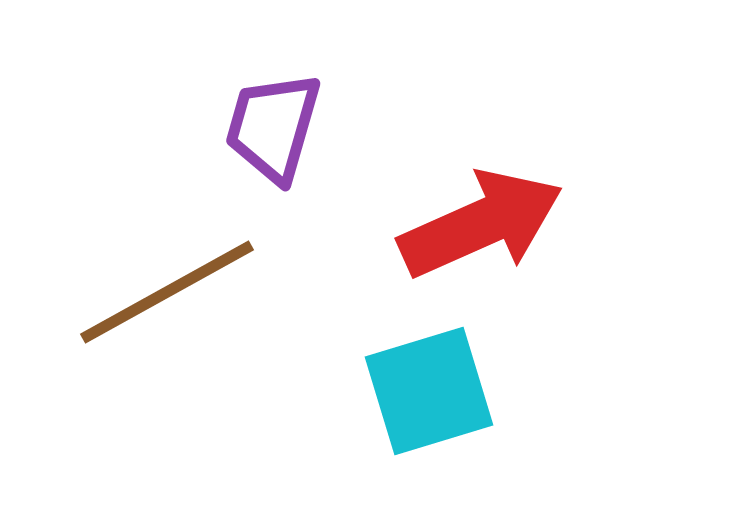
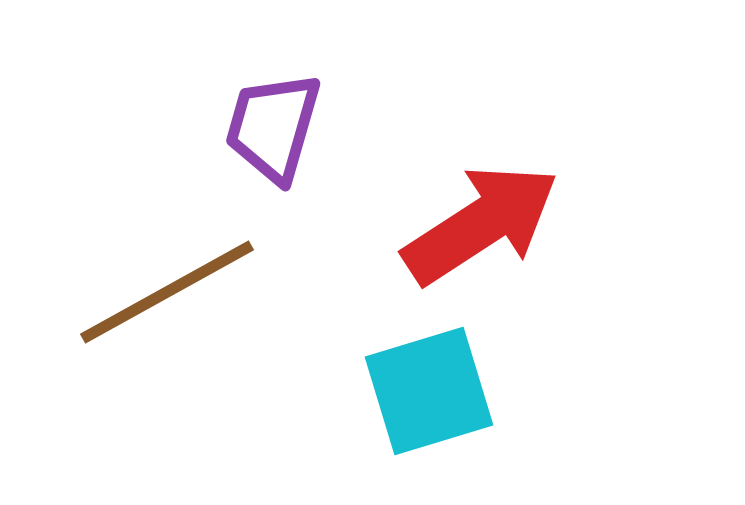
red arrow: rotated 9 degrees counterclockwise
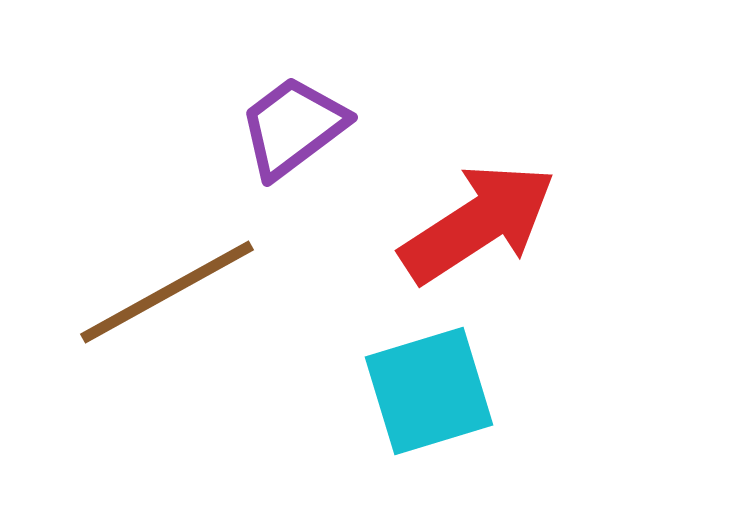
purple trapezoid: moved 20 px right; rotated 37 degrees clockwise
red arrow: moved 3 px left, 1 px up
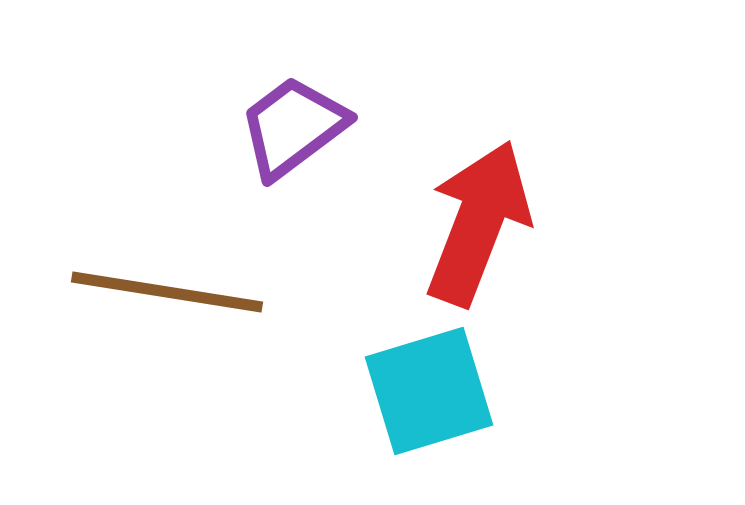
red arrow: rotated 36 degrees counterclockwise
brown line: rotated 38 degrees clockwise
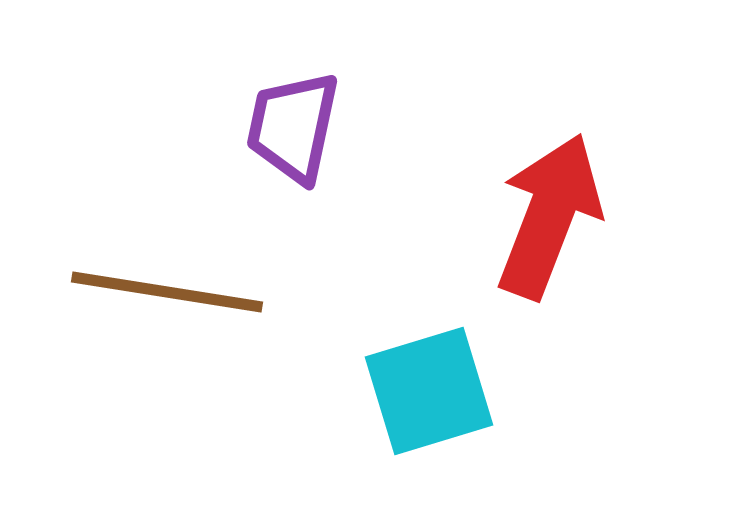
purple trapezoid: rotated 41 degrees counterclockwise
red arrow: moved 71 px right, 7 px up
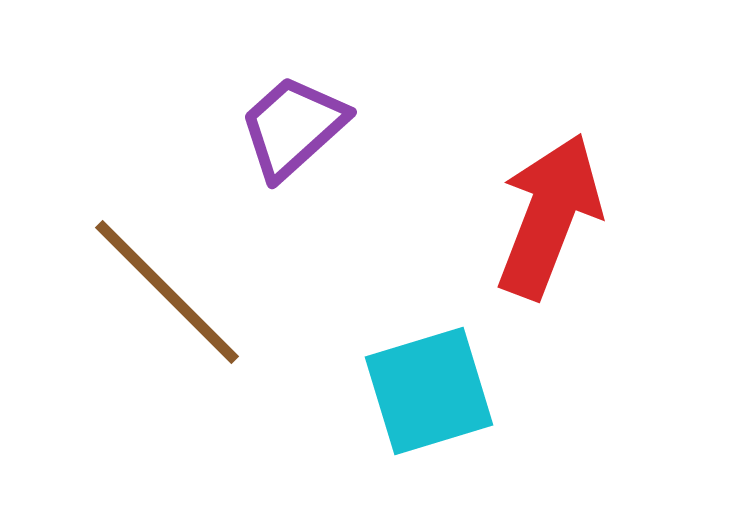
purple trapezoid: rotated 36 degrees clockwise
brown line: rotated 36 degrees clockwise
